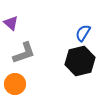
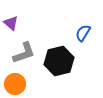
black hexagon: moved 21 px left
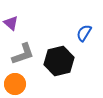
blue semicircle: moved 1 px right
gray L-shape: moved 1 px left, 1 px down
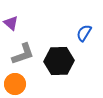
black hexagon: rotated 12 degrees clockwise
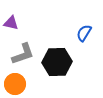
purple triangle: rotated 28 degrees counterclockwise
black hexagon: moved 2 px left, 1 px down
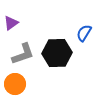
purple triangle: rotated 49 degrees counterclockwise
black hexagon: moved 9 px up
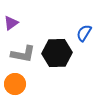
gray L-shape: rotated 30 degrees clockwise
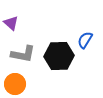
purple triangle: rotated 42 degrees counterclockwise
blue semicircle: moved 1 px right, 7 px down
black hexagon: moved 2 px right, 3 px down
